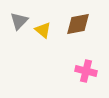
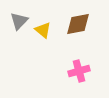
pink cross: moved 7 px left; rotated 30 degrees counterclockwise
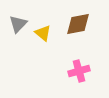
gray triangle: moved 1 px left, 3 px down
yellow triangle: moved 3 px down
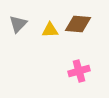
brown diamond: rotated 16 degrees clockwise
yellow triangle: moved 7 px right, 3 px up; rotated 42 degrees counterclockwise
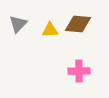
pink cross: rotated 15 degrees clockwise
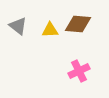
gray triangle: moved 2 px down; rotated 36 degrees counterclockwise
pink cross: rotated 25 degrees counterclockwise
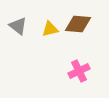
yellow triangle: moved 1 px up; rotated 12 degrees counterclockwise
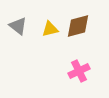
brown diamond: moved 2 px down; rotated 20 degrees counterclockwise
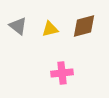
brown diamond: moved 6 px right
pink cross: moved 17 px left, 2 px down; rotated 20 degrees clockwise
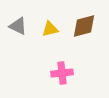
gray triangle: rotated 12 degrees counterclockwise
